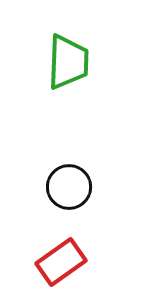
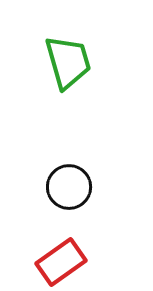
green trapezoid: rotated 18 degrees counterclockwise
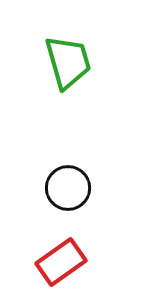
black circle: moved 1 px left, 1 px down
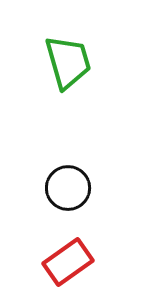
red rectangle: moved 7 px right
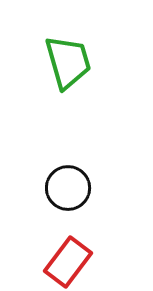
red rectangle: rotated 18 degrees counterclockwise
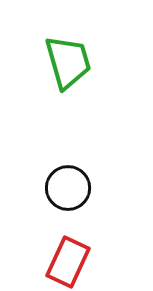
red rectangle: rotated 12 degrees counterclockwise
